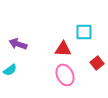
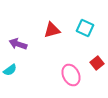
cyan square: moved 1 px right, 4 px up; rotated 24 degrees clockwise
red triangle: moved 11 px left, 19 px up; rotated 18 degrees counterclockwise
pink ellipse: moved 6 px right
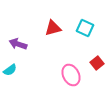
red triangle: moved 1 px right, 2 px up
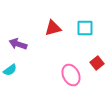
cyan square: rotated 24 degrees counterclockwise
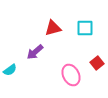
purple arrow: moved 17 px right, 8 px down; rotated 60 degrees counterclockwise
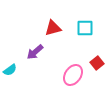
pink ellipse: moved 2 px right; rotated 60 degrees clockwise
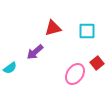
cyan square: moved 2 px right, 3 px down
cyan semicircle: moved 2 px up
pink ellipse: moved 2 px right, 1 px up
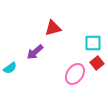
cyan square: moved 6 px right, 12 px down
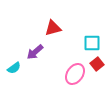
cyan square: moved 1 px left
red square: moved 1 px down
cyan semicircle: moved 4 px right
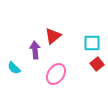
red triangle: moved 8 px down; rotated 24 degrees counterclockwise
purple arrow: moved 2 px up; rotated 126 degrees clockwise
cyan semicircle: rotated 80 degrees clockwise
pink ellipse: moved 19 px left
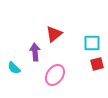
red triangle: moved 1 px right, 2 px up
purple arrow: moved 2 px down
red square: rotated 24 degrees clockwise
pink ellipse: moved 1 px left, 1 px down
